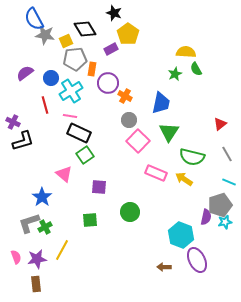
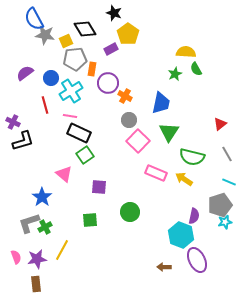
purple semicircle at (206, 217): moved 12 px left, 1 px up
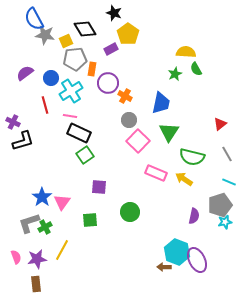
pink triangle at (64, 174): moved 2 px left, 28 px down; rotated 24 degrees clockwise
cyan hexagon at (181, 235): moved 4 px left, 17 px down
